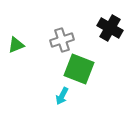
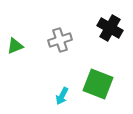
gray cross: moved 2 px left
green triangle: moved 1 px left, 1 px down
green square: moved 19 px right, 15 px down
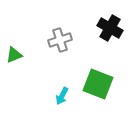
green triangle: moved 1 px left, 9 px down
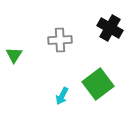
gray cross: rotated 15 degrees clockwise
green triangle: rotated 36 degrees counterclockwise
green square: rotated 32 degrees clockwise
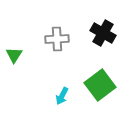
black cross: moved 7 px left, 5 px down
gray cross: moved 3 px left, 1 px up
green square: moved 2 px right, 1 px down
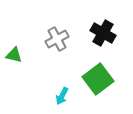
gray cross: rotated 25 degrees counterclockwise
green triangle: rotated 48 degrees counterclockwise
green square: moved 2 px left, 6 px up
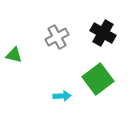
gray cross: moved 2 px up
cyan arrow: rotated 120 degrees counterclockwise
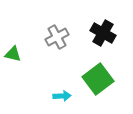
green triangle: moved 1 px left, 1 px up
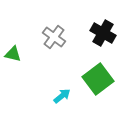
gray cross: moved 3 px left; rotated 25 degrees counterclockwise
cyan arrow: rotated 36 degrees counterclockwise
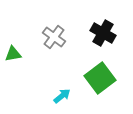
green triangle: rotated 24 degrees counterclockwise
green square: moved 2 px right, 1 px up
